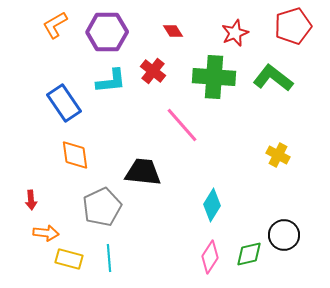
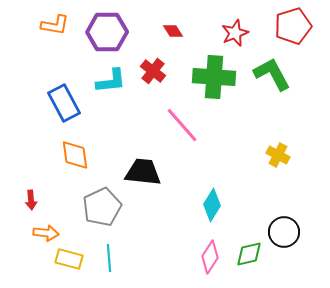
orange L-shape: rotated 140 degrees counterclockwise
green L-shape: moved 1 px left, 4 px up; rotated 24 degrees clockwise
blue rectangle: rotated 6 degrees clockwise
black circle: moved 3 px up
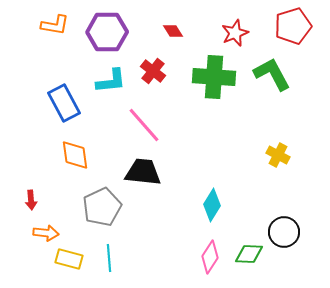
pink line: moved 38 px left
green diamond: rotated 16 degrees clockwise
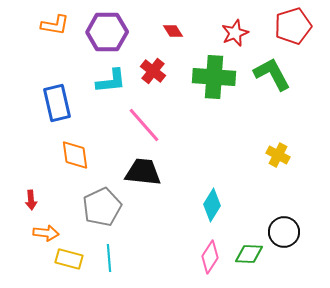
blue rectangle: moved 7 px left; rotated 15 degrees clockwise
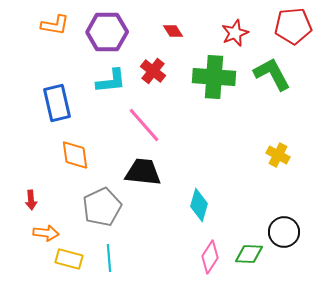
red pentagon: rotated 12 degrees clockwise
cyan diamond: moved 13 px left; rotated 16 degrees counterclockwise
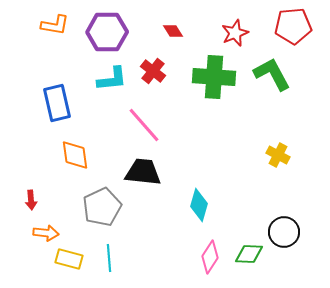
cyan L-shape: moved 1 px right, 2 px up
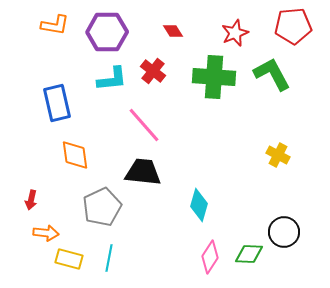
red arrow: rotated 18 degrees clockwise
cyan line: rotated 16 degrees clockwise
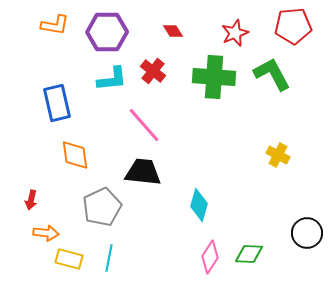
black circle: moved 23 px right, 1 px down
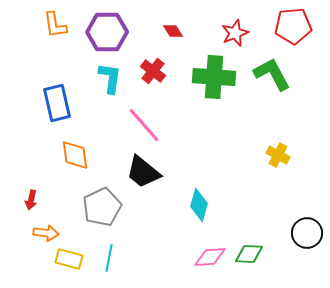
orange L-shape: rotated 72 degrees clockwise
cyan L-shape: moved 2 px left, 1 px up; rotated 76 degrees counterclockwise
black trapezoid: rotated 147 degrees counterclockwise
pink diamond: rotated 52 degrees clockwise
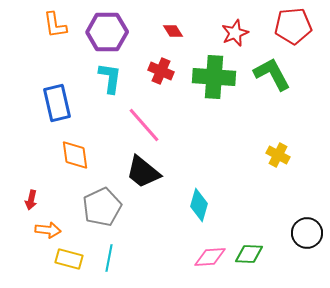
red cross: moved 8 px right; rotated 15 degrees counterclockwise
orange arrow: moved 2 px right, 3 px up
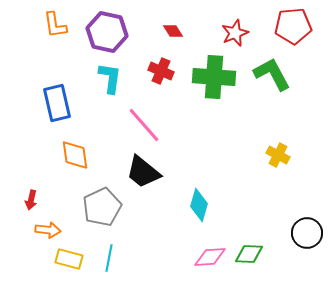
purple hexagon: rotated 12 degrees clockwise
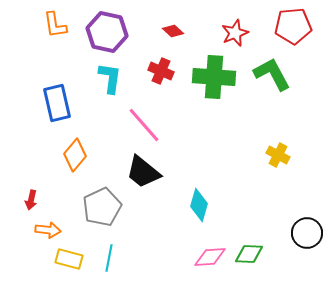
red diamond: rotated 15 degrees counterclockwise
orange diamond: rotated 48 degrees clockwise
